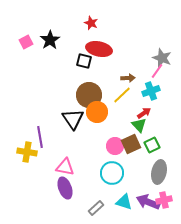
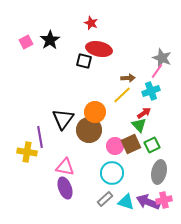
brown circle: moved 35 px down
orange circle: moved 2 px left
black triangle: moved 10 px left; rotated 10 degrees clockwise
cyan triangle: moved 2 px right
gray rectangle: moved 9 px right, 9 px up
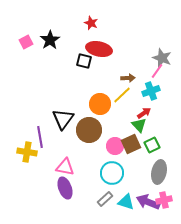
orange circle: moved 5 px right, 8 px up
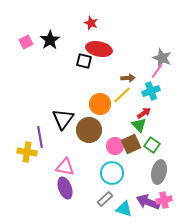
green square: rotated 28 degrees counterclockwise
cyan triangle: moved 2 px left, 7 px down
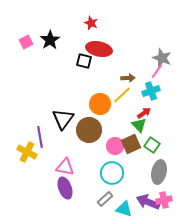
yellow cross: rotated 18 degrees clockwise
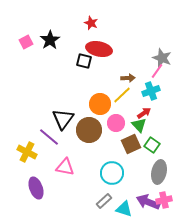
purple line: moved 9 px right; rotated 40 degrees counterclockwise
pink circle: moved 1 px right, 23 px up
purple ellipse: moved 29 px left
gray rectangle: moved 1 px left, 2 px down
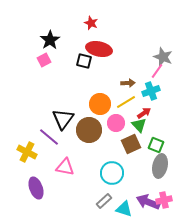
pink square: moved 18 px right, 18 px down
gray star: moved 1 px right, 1 px up
brown arrow: moved 5 px down
yellow line: moved 4 px right, 7 px down; rotated 12 degrees clockwise
green square: moved 4 px right; rotated 14 degrees counterclockwise
gray ellipse: moved 1 px right, 6 px up
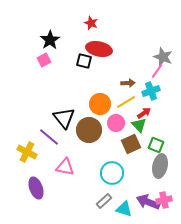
black triangle: moved 1 px right, 1 px up; rotated 15 degrees counterclockwise
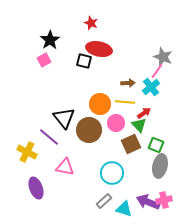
cyan cross: moved 4 px up; rotated 18 degrees counterclockwise
yellow line: moved 1 px left; rotated 36 degrees clockwise
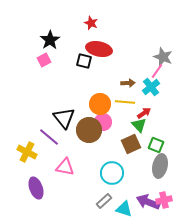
pink circle: moved 13 px left, 1 px up
